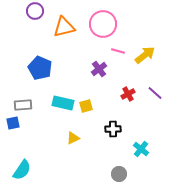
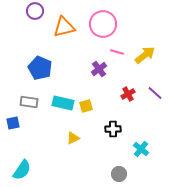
pink line: moved 1 px left, 1 px down
gray rectangle: moved 6 px right, 3 px up; rotated 12 degrees clockwise
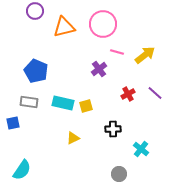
blue pentagon: moved 4 px left, 3 px down
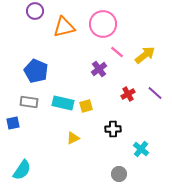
pink line: rotated 24 degrees clockwise
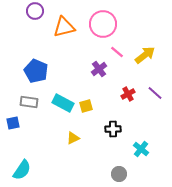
cyan rectangle: rotated 15 degrees clockwise
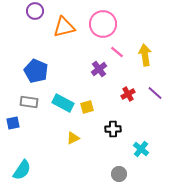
yellow arrow: rotated 60 degrees counterclockwise
yellow square: moved 1 px right, 1 px down
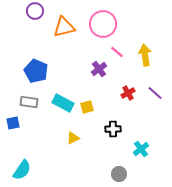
red cross: moved 1 px up
cyan cross: rotated 14 degrees clockwise
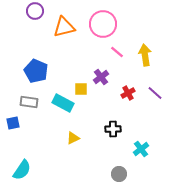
purple cross: moved 2 px right, 8 px down
yellow square: moved 6 px left, 18 px up; rotated 16 degrees clockwise
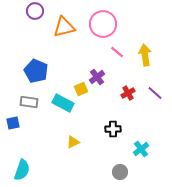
purple cross: moved 4 px left
yellow square: rotated 24 degrees counterclockwise
yellow triangle: moved 4 px down
cyan semicircle: rotated 15 degrees counterclockwise
gray circle: moved 1 px right, 2 px up
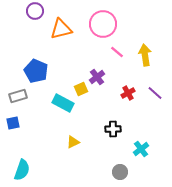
orange triangle: moved 3 px left, 2 px down
gray rectangle: moved 11 px left, 6 px up; rotated 24 degrees counterclockwise
